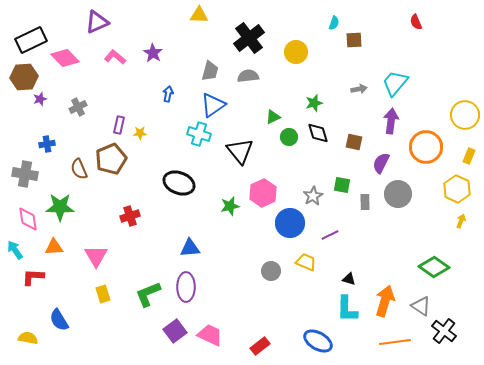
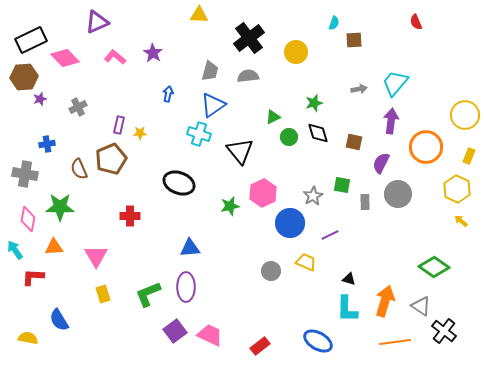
red cross at (130, 216): rotated 18 degrees clockwise
pink diamond at (28, 219): rotated 20 degrees clockwise
yellow arrow at (461, 221): rotated 72 degrees counterclockwise
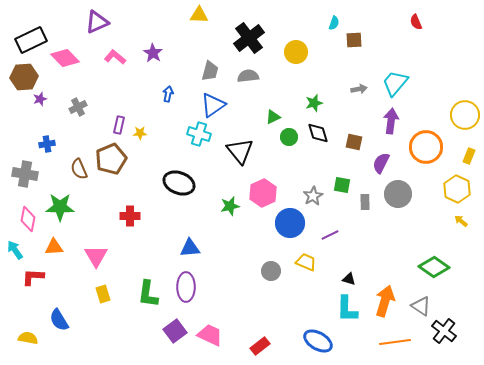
green L-shape at (148, 294): rotated 60 degrees counterclockwise
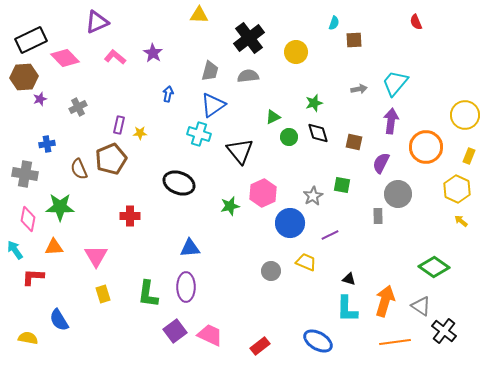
gray rectangle at (365, 202): moved 13 px right, 14 px down
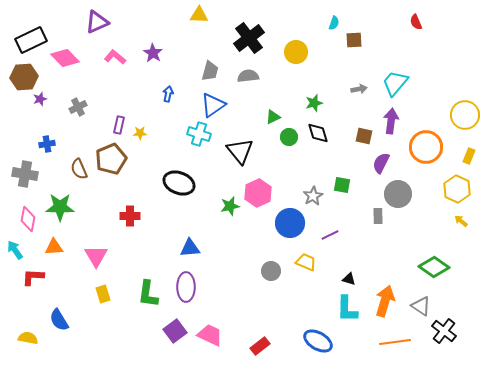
brown square at (354, 142): moved 10 px right, 6 px up
pink hexagon at (263, 193): moved 5 px left
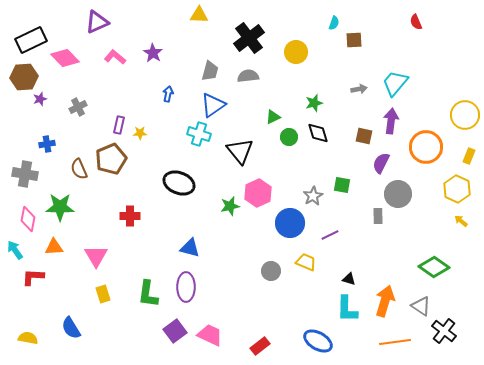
blue triangle at (190, 248): rotated 20 degrees clockwise
blue semicircle at (59, 320): moved 12 px right, 8 px down
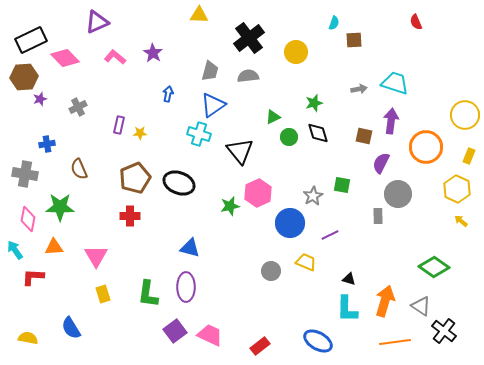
cyan trapezoid at (395, 83): rotated 68 degrees clockwise
brown pentagon at (111, 159): moved 24 px right, 19 px down
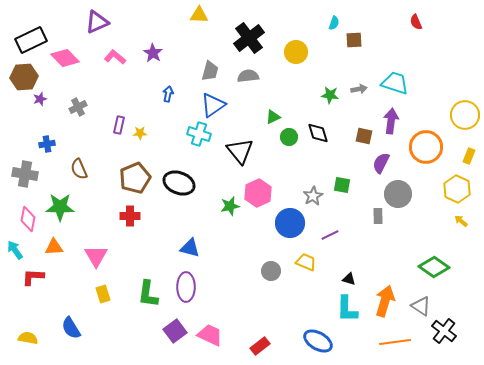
green star at (314, 103): moved 16 px right, 8 px up; rotated 24 degrees clockwise
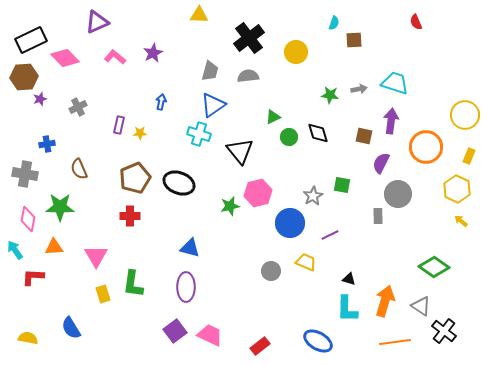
purple star at (153, 53): rotated 12 degrees clockwise
blue arrow at (168, 94): moved 7 px left, 8 px down
pink hexagon at (258, 193): rotated 12 degrees clockwise
green L-shape at (148, 294): moved 15 px left, 10 px up
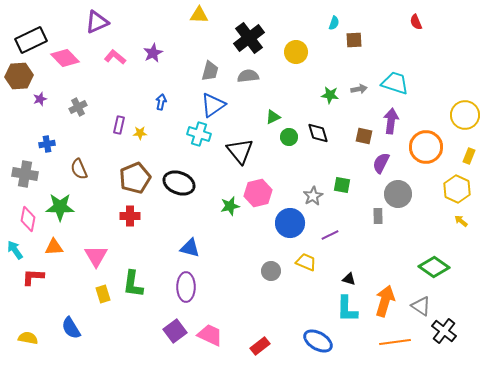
brown hexagon at (24, 77): moved 5 px left, 1 px up
